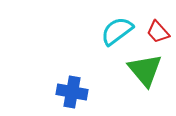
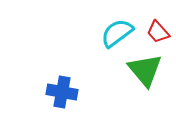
cyan semicircle: moved 2 px down
blue cross: moved 10 px left
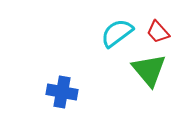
green triangle: moved 4 px right
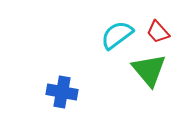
cyan semicircle: moved 2 px down
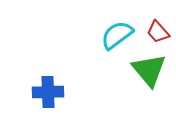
blue cross: moved 14 px left; rotated 12 degrees counterclockwise
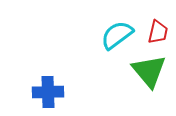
red trapezoid: rotated 125 degrees counterclockwise
green triangle: moved 1 px down
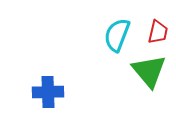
cyan semicircle: rotated 32 degrees counterclockwise
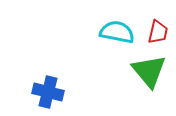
cyan semicircle: moved 3 px up; rotated 80 degrees clockwise
blue cross: rotated 16 degrees clockwise
